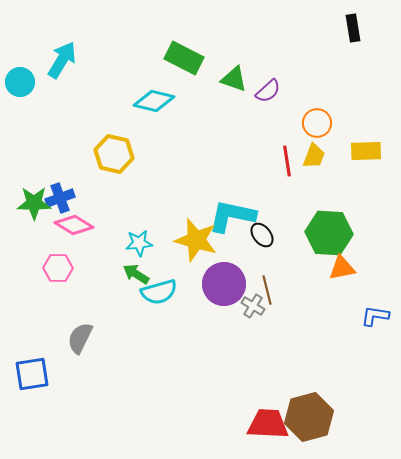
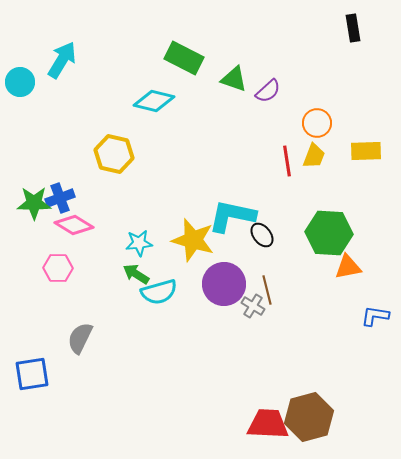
yellow star: moved 3 px left
orange triangle: moved 6 px right, 1 px up
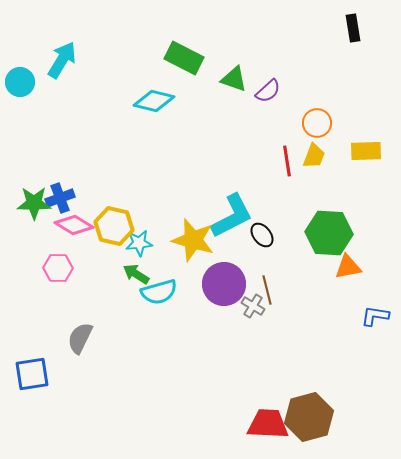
yellow hexagon: moved 72 px down
cyan L-shape: rotated 141 degrees clockwise
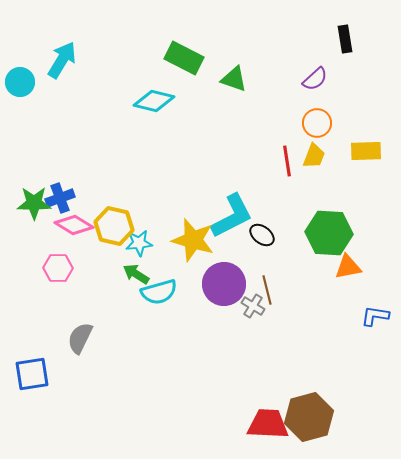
black rectangle: moved 8 px left, 11 px down
purple semicircle: moved 47 px right, 12 px up
black ellipse: rotated 15 degrees counterclockwise
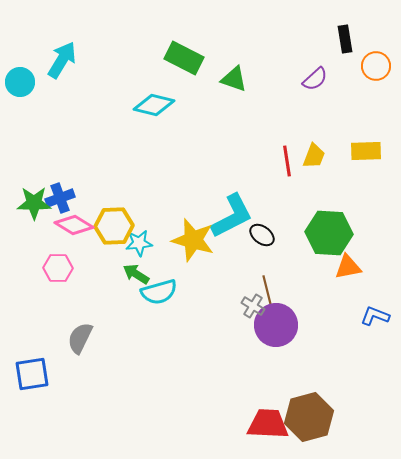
cyan diamond: moved 4 px down
orange circle: moved 59 px right, 57 px up
yellow hexagon: rotated 15 degrees counterclockwise
purple circle: moved 52 px right, 41 px down
blue L-shape: rotated 12 degrees clockwise
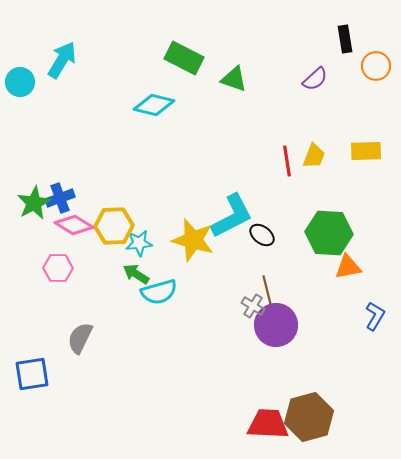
green star: rotated 28 degrees counterclockwise
blue L-shape: rotated 100 degrees clockwise
